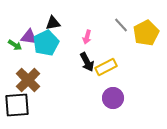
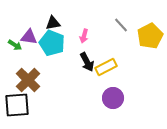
yellow pentagon: moved 4 px right, 3 px down
pink arrow: moved 3 px left, 1 px up
cyan pentagon: moved 6 px right; rotated 25 degrees counterclockwise
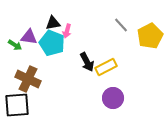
pink arrow: moved 17 px left, 5 px up
brown cross: moved 1 px up; rotated 20 degrees counterclockwise
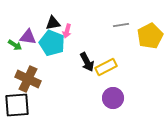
gray line: rotated 56 degrees counterclockwise
purple triangle: moved 1 px left
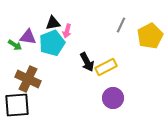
gray line: rotated 56 degrees counterclockwise
cyan pentagon: rotated 30 degrees clockwise
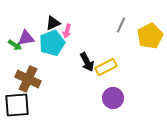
black triangle: rotated 14 degrees counterclockwise
purple triangle: moved 2 px left, 1 px down; rotated 18 degrees counterclockwise
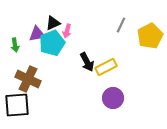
purple triangle: moved 11 px right, 4 px up
green arrow: rotated 48 degrees clockwise
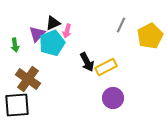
purple triangle: rotated 36 degrees counterclockwise
brown cross: rotated 10 degrees clockwise
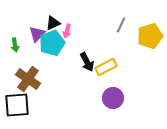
yellow pentagon: rotated 10 degrees clockwise
